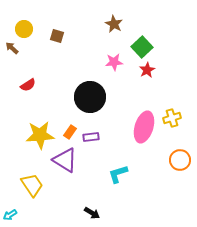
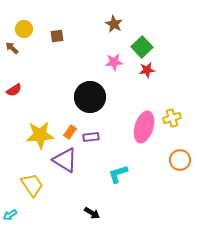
brown square: rotated 24 degrees counterclockwise
red star: rotated 21 degrees clockwise
red semicircle: moved 14 px left, 5 px down
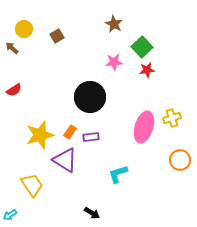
brown square: rotated 24 degrees counterclockwise
yellow star: rotated 12 degrees counterclockwise
